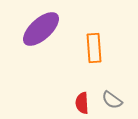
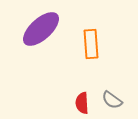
orange rectangle: moved 3 px left, 4 px up
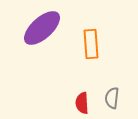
purple ellipse: moved 1 px right, 1 px up
gray semicircle: moved 2 px up; rotated 60 degrees clockwise
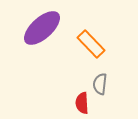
orange rectangle: rotated 40 degrees counterclockwise
gray semicircle: moved 12 px left, 14 px up
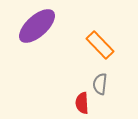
purple ellipse: moved 5 px left, 2 px up
orange rectangle: moved 9 px right, 1 px down
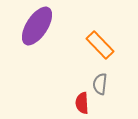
purple ellipse: rotated 15 degrees counterclockwise
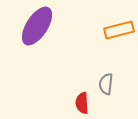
orange rectangle: moved 19 px right, 15 px up; rotated 60 degrees counterclockwise
gray semicircle: moved 6 px right
